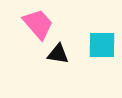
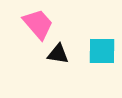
cyan square: moved 6 px down
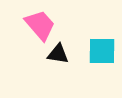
pink trapezoid: moved 2 px right, 1 px down
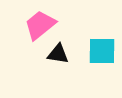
pink trapezoid: rotated 88 degrees counterclockwise
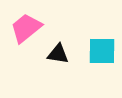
pink trapezoid: moved 14 px left, 3 px down
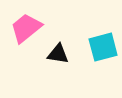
cyan square: moved 1 px right, 4 px up; rotated 16 degrees counterclockwise
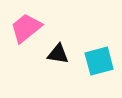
cyan square: moved 4 px left, 14 px down
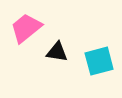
black triangle: moved 1 px left, 2 px up
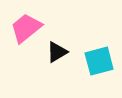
black triangle: rotated 40 degrees counterclockwise
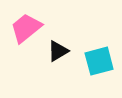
black triangle: moved 1 px right, 1 px up
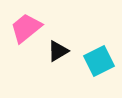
cyan square: rotated 12 degrees counterclockwise
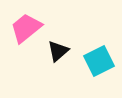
black triangle: rotated 10 degrees counterclockwise
